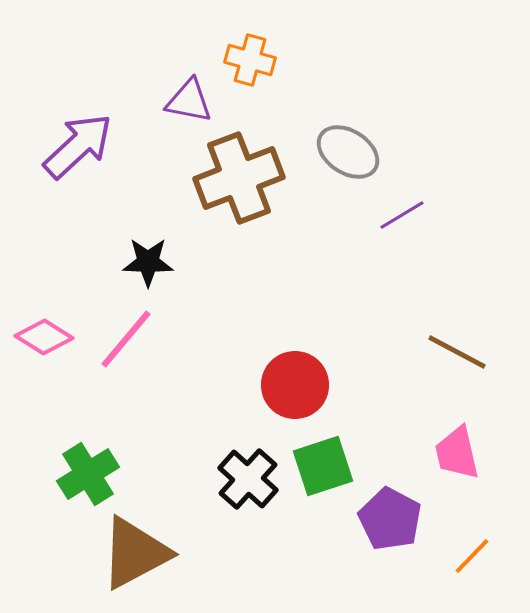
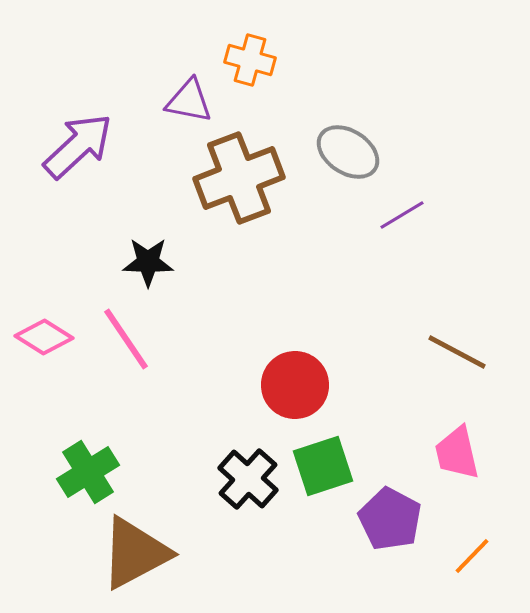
pink line: rotated 74 degrees counterclockwise
green cross: moved 2 px up
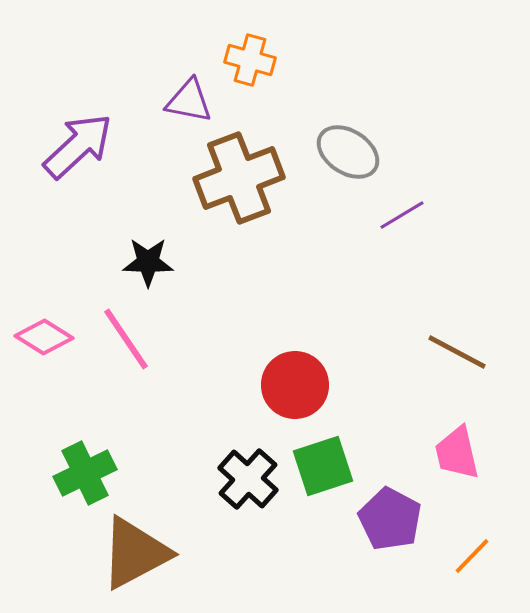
green cross: moved 3 px left, 1 px down; rotated 6 degrees clockwise
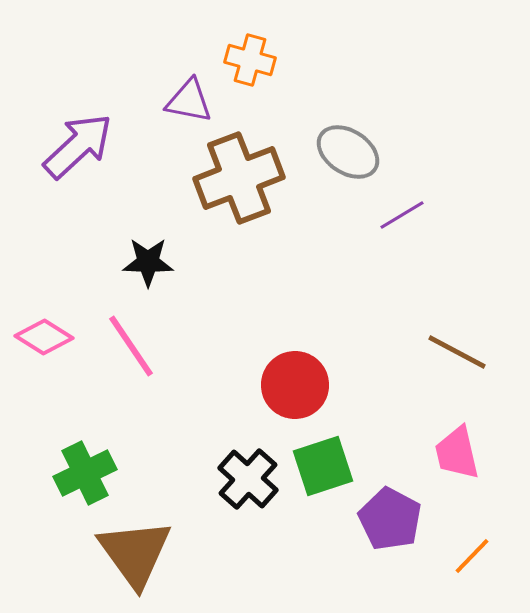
pink line: moved 5 px right, 7 px down
brown triangle: rotated 38 degrees counterclockwise
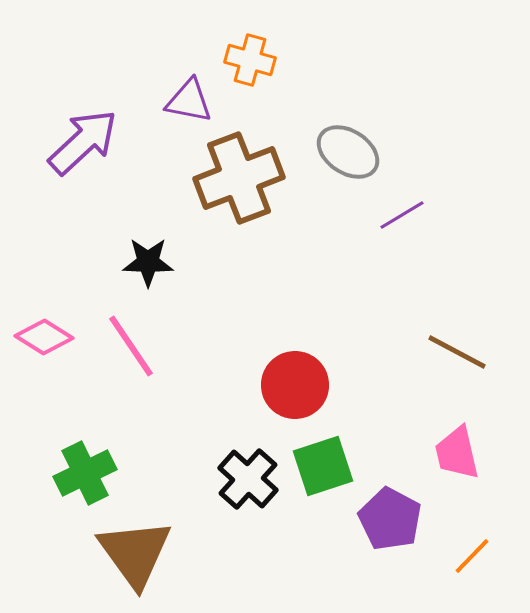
purple arrow: moved 5 px right, 4 px up
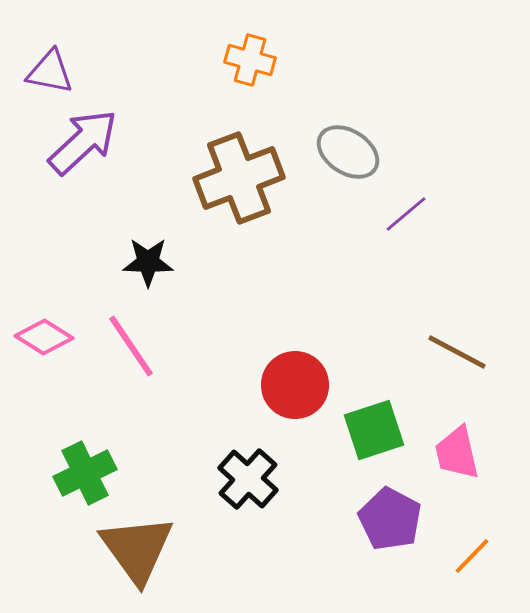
purple triangle: moved 139 px left, 29 px up
purple line: moved 4 px right, 1 px up; rotated 9 degrees counterclockwise
green square: moved 51 px right, 36 px up
brown triangle: moved 2 px right, 4 px up
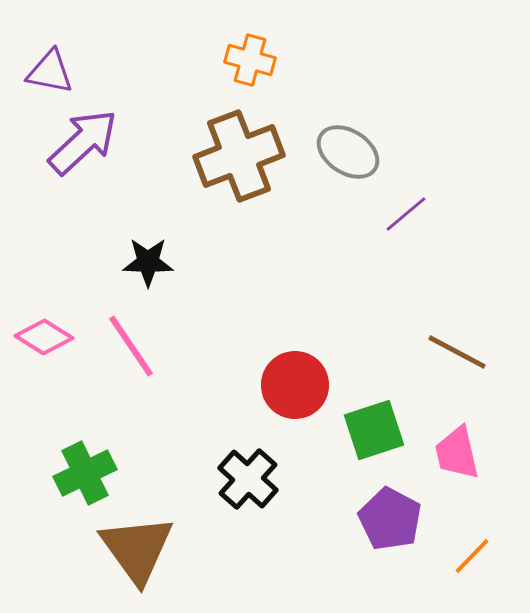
brown cross: moved 22 px up
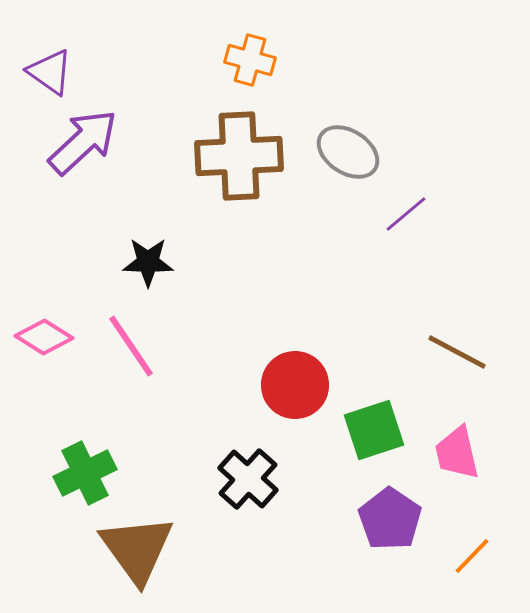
purple triangle: rotated 24 degrees clockwise
brown cross: rotated 18 degrees clockwise
purple pentagon: rotated 6 degrees clockwise
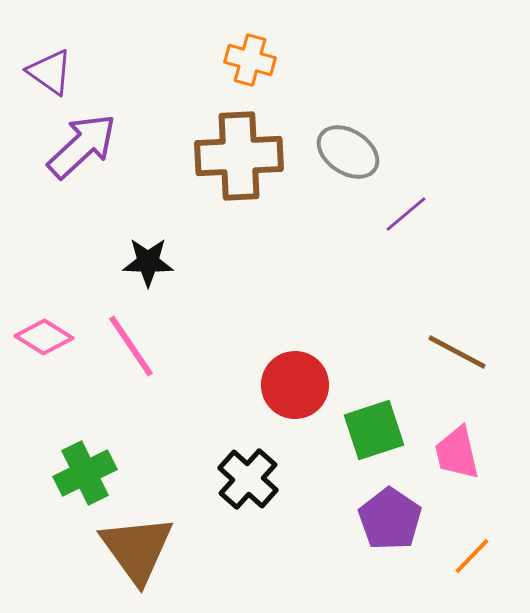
purple arrow: moved 1 px left, 4 px down
